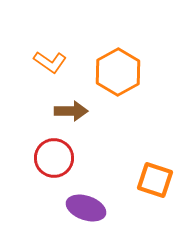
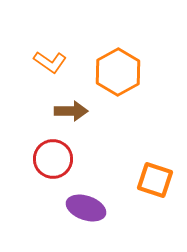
red circle: moved 1 px left, 1 px down
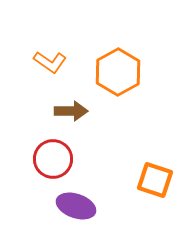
purple ellipse: moved 10 px left, 2 px up
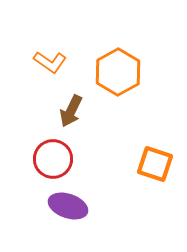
brown arrow: rotated 116 degrees clockwise
orange square: moved 16 px up
purple ellipse: moved 8 px left
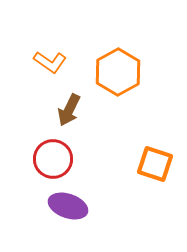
brown arrow: moved 2 px left, 1 px up
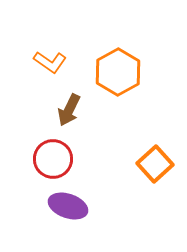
orange square: rotated 30 degrees clockwise
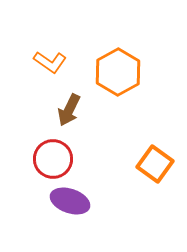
orange square: rotated 12 degrees counterclockwise
purple ellipse: moved 2 px right, 5 px up
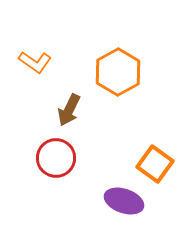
orange L-shape: moved 15 px left
red circle: moved 3 px right, 1 px up
purple ellipse: moved 54 px right
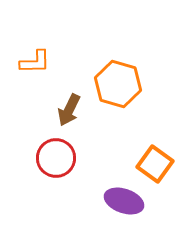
orange L-shape: rotated 36 degrees counterclockwise
orange hexagon: moved 12 px down; rotated 15 degrees counterclockwise
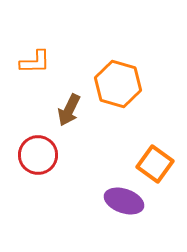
red circle: moved 18 px left, 3 px up
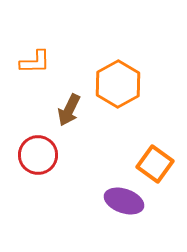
orange hexagon: rotated 15 degrees clockwise
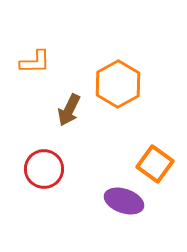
red circle: moved 6 px right, 14 px down
